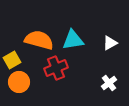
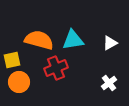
yellow square: rotated 18 degrees clockwise
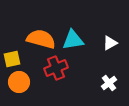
orange semicircle: moved 2 px right, 1 px up
yellow square: moved 1 px up
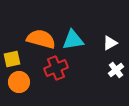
white cross: moved 7 px right, 13 px up
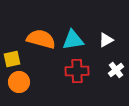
white triangle: moved 4 px left, 3 px up
red cross: moved 21 px right, 3 px down; rotated 20 degrees clockwise
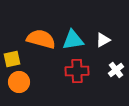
white triangle: moved 3 px left
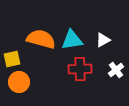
cyan triangle: moved 1 px left
red cross: moved 3 px right, 2 px up
